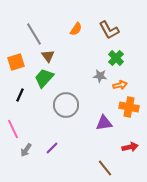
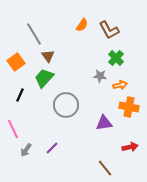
orange semicircle: moved 6 px right, 4 px up
orange square: rotated 18 degrees counterclockwise
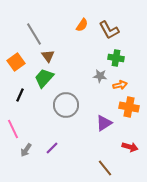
green cross: rotated 35 degrees counterclockwise
purple triangle: rotated 24 degrees counterclockwise
red arrow: rotated 28 degrees clockwise
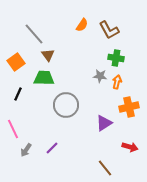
gray line: rotated 10 degrees counterclockwise
brown triangle: moved 1 px up
green trapezoid: rotated 50 degrees clockwise
orange arrow: moved 3 px left, 3 px up; rotated 64 degrees counterclockwise
black line: moved 2 px left, 1 px up
orange cross: rotated 24 degrees counterclockwise
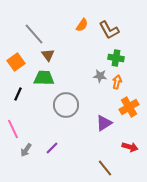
orange cross: rotated 18 degrees counterclockwise
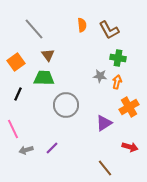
orange semicircle: rotated 40 degrees counterclockwise
gray line: moved 5 px up
green cross: moved 2 px right
gray arrow: rotated 40 degrees clockwise
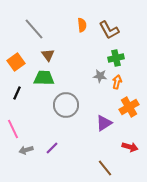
green cross: moved 2 px left; rotated 21 degrees counterclockwise
black line: moved 1 px left, 1 px up
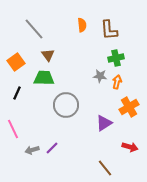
brown L-shape: rotated 25 degrees clockwise
gray arrow: moved 6 px right
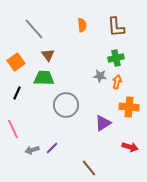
brown L-shape: moved 7 px right, 3 px up
orange cross: rotated 36 degrees clockwise
purple triangle: moved 1 px left
brown line: moved 16 px left
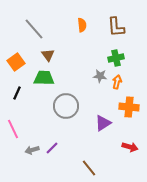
gray circle: moved 1 px down
